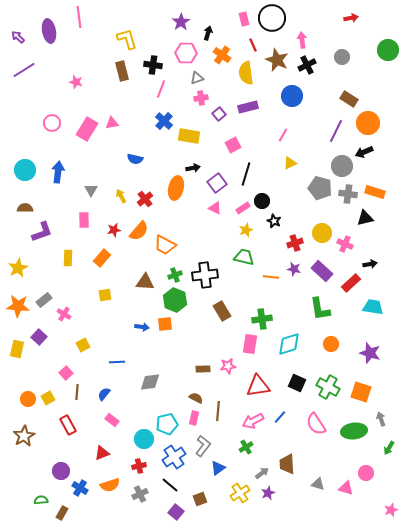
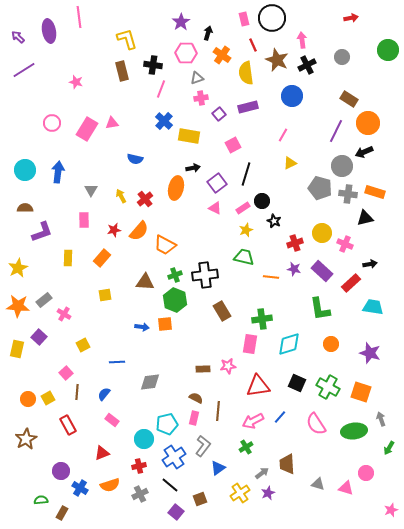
brown star at (24, 436): moved 2 px right, 3 px down
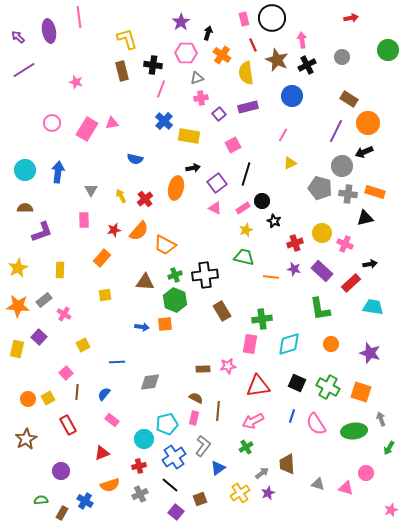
yellow rectangle at (68, 258): moved 8 px left, 12 px down
blue line at (280, 417): moved 12 px right, 1 px up; rotated 24 degrees counterclockwise
blue cross at (80, 488): moved 5 px right, 13 px down
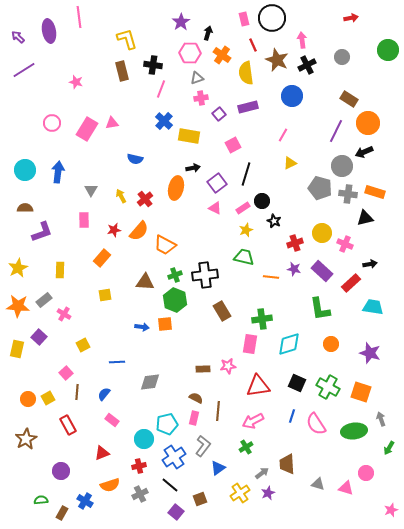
pink hexagon at (186, 53): moved 4 px right
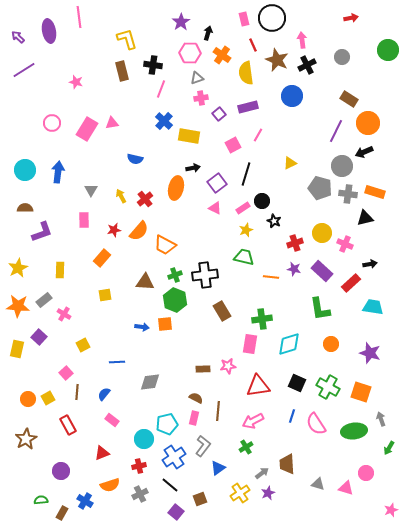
pink line at (283, 135): moved 25 px left
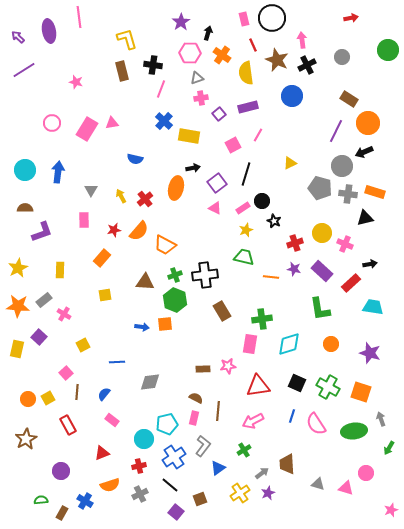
green cross at (246, 447): moved 2 px left, 3 px down
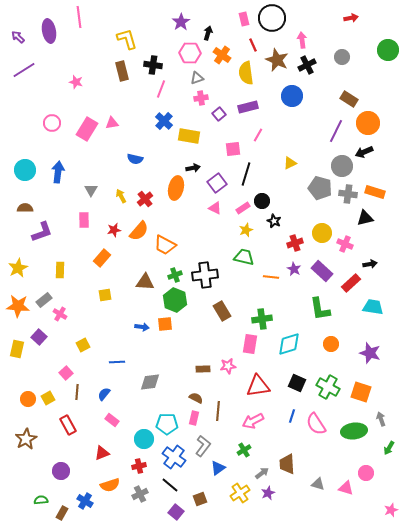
pink square at (233, 145): moved 4 px down; rotated 21 degrees clockwise
purple star at (294, 269): rotated 16 degrees clockwise
pink cross at (64, 314): moved 4 px left
cyan pentagon at (167, 424): rotated 15 degrees clockwise
blue cross at (174, 457): rotated 20 degrees counterclockwise
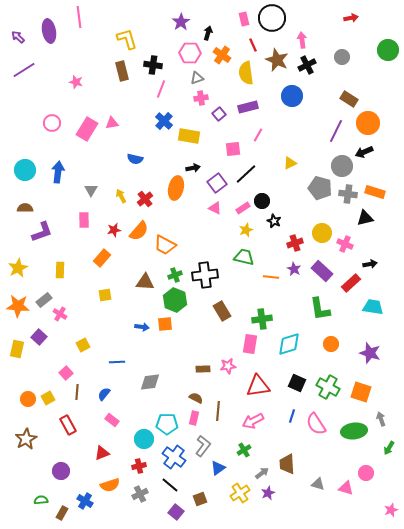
black line at (246, 174): rotated 30 degrees clockwise
